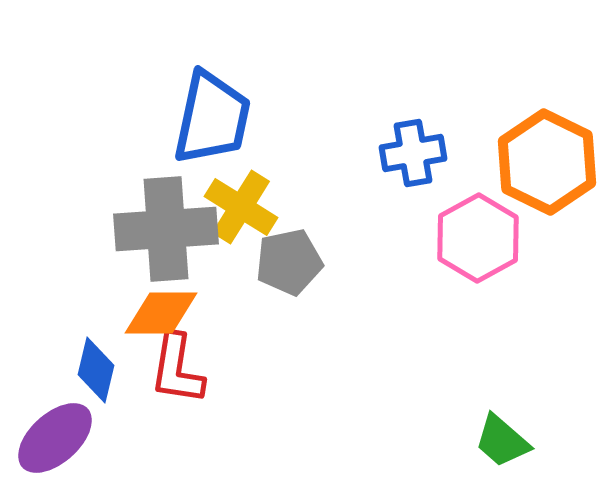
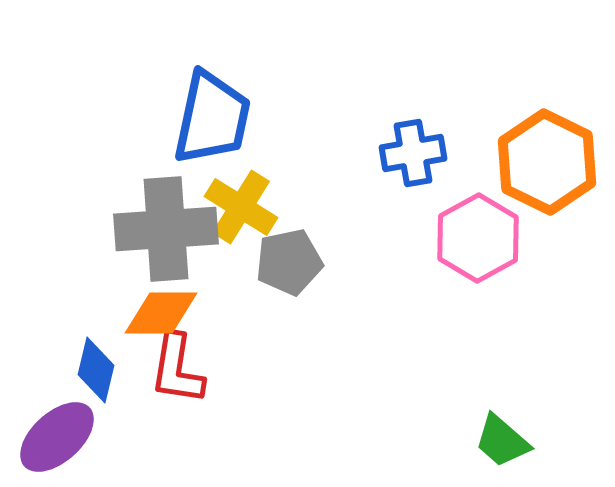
purple ellipse: moved 2 px right, 1 px up
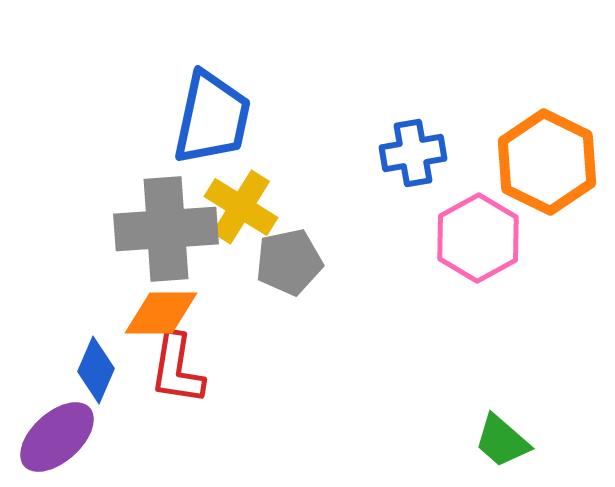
blue diamond: rotated 10 degrees clockwise
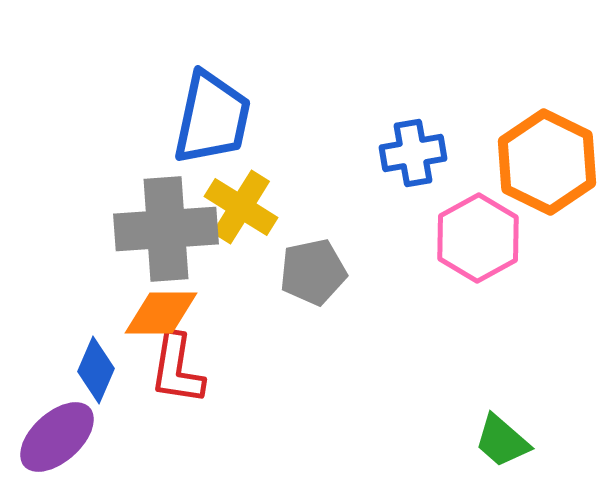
gray pentagon: moved 24 px right, 10 px down
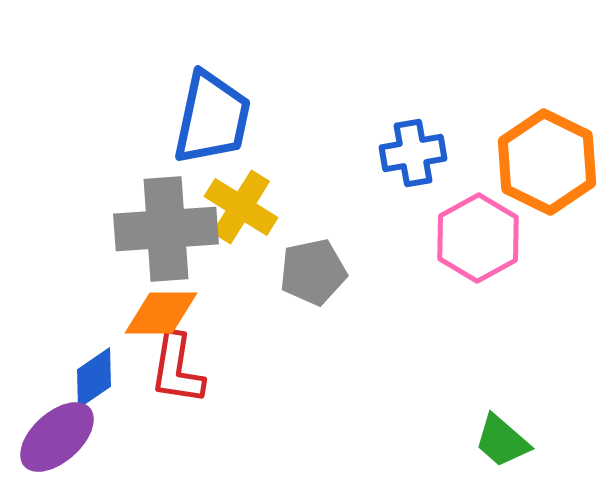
blue diamond: moved 2 px left, 8 px down; rotated 32 degrees clockwise
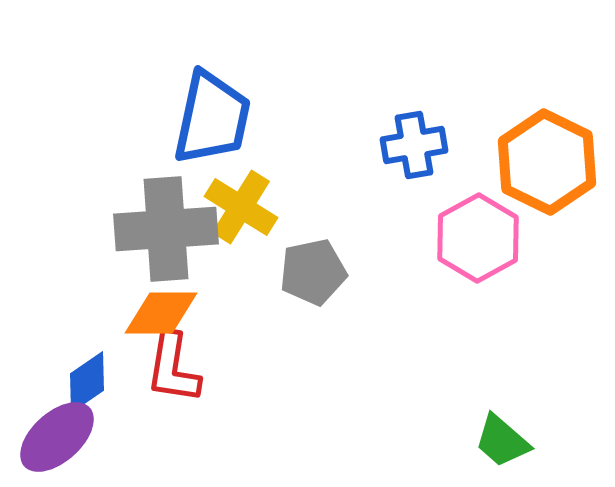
blue cross: moved 1 px right, 8 px up
red L-shape: moved 4 px left, 1 px up
blue diamond: moved 7 px left, 4 px down
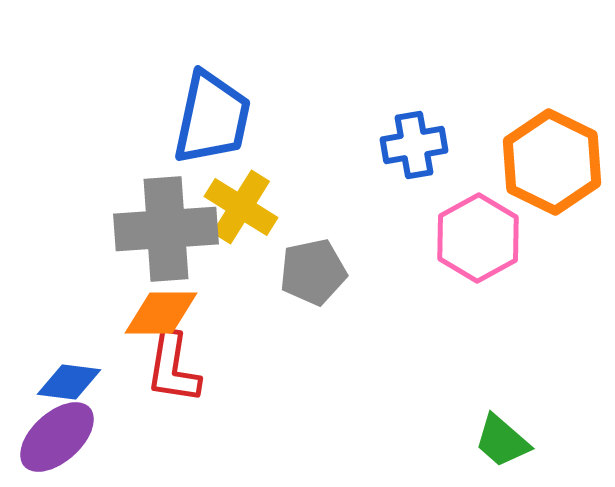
orange hexagon: moved 5 px right
blue diamond: moved 18 px left; rotated 42 degrees clockwise
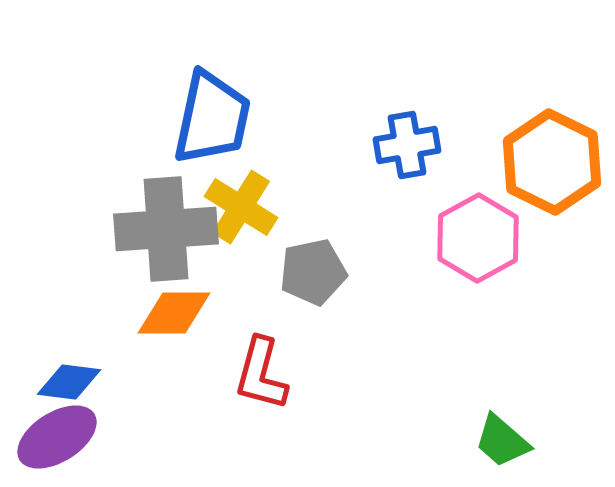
blue cross: moved 7 px left
orange diamond: moved 13 px right
red L-shape: moved 88 px right, 6 px down; rotated 6 degrees clockwise
purple ellipse: rotated 10 degrees clockwise
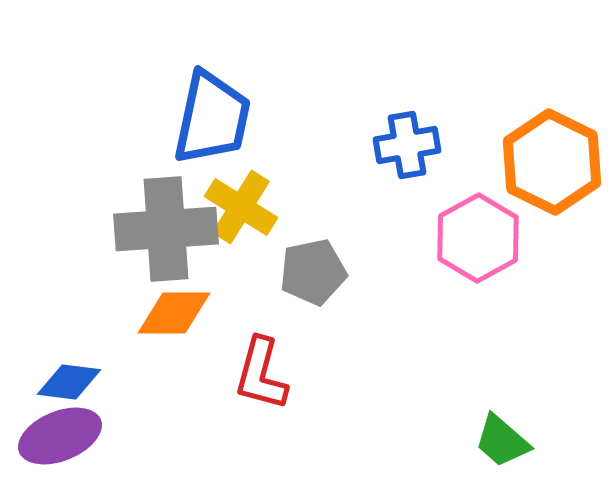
purple ellipse: moved 3 px right, 1 px up; rotated 10 degrees clockwise
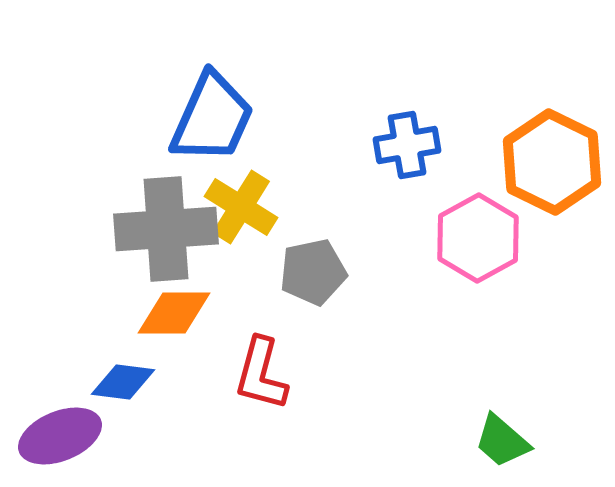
blue trapezoid: rotated 12 degrees clockwise
blue diamond: moved 54 px right
